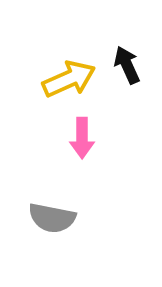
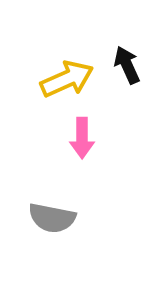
yellow arrow: moved 2 px left
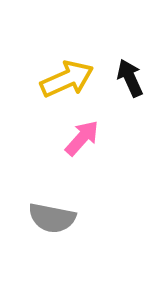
black arrow: moved 3 px right, 13 px down
pink arrow: rotated 138 degrees counterclockwise
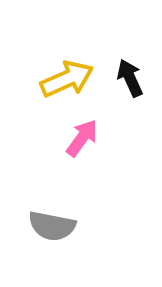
pink arrow: rotated 6 degrees counterclockwise
gray semicircle: moved 8 px down
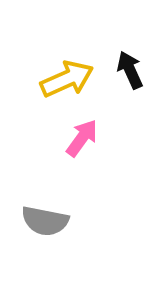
black arrow: moved 8 px up
gray semicircle: moved 7 px left, 5 px up
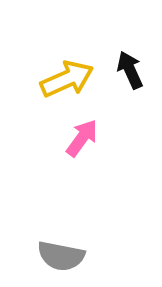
gray semicircle: moved 16 px right, 35 px down
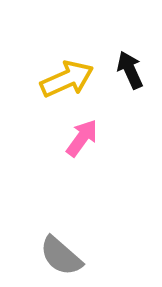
gray semicircle: rotated 30 degrees clockwise
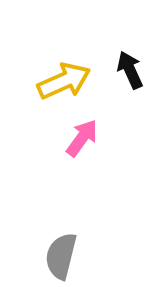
yellow arrow: moved 3 px left, 2 px down
gray semicircle: rotated 63 degrees clockwise
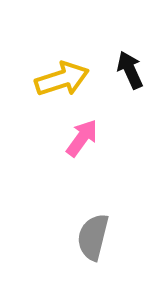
yellow arrow: moved 2 px left, 2 px up; rotated 6 degrees clockwise
gray semicircle: moved 32 px right, 19 px up
